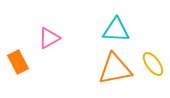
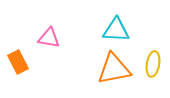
pink triangle: rotated 40 degrees clockwise
yellow ellipse: rotated 45 degrees clockwise
orange triangle: moved 1 px left
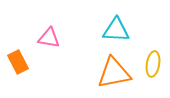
orange triangle: moved 4 px down
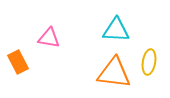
yellow ellipse: moved 4 px left, 2 px up
orange triangle: rotated 18 degrees clockwise
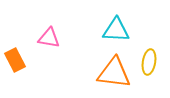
orange rectangle: moved 3 px left, 2 px up
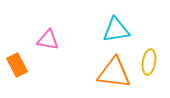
cyan triangle: rotated 12 degrees counterclockwise
pink triangle: moved 1 px left, 2 px down
orange rectangle: moved 2 px right, 5 px down
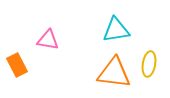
yellow ellipse: moved 2 px down
